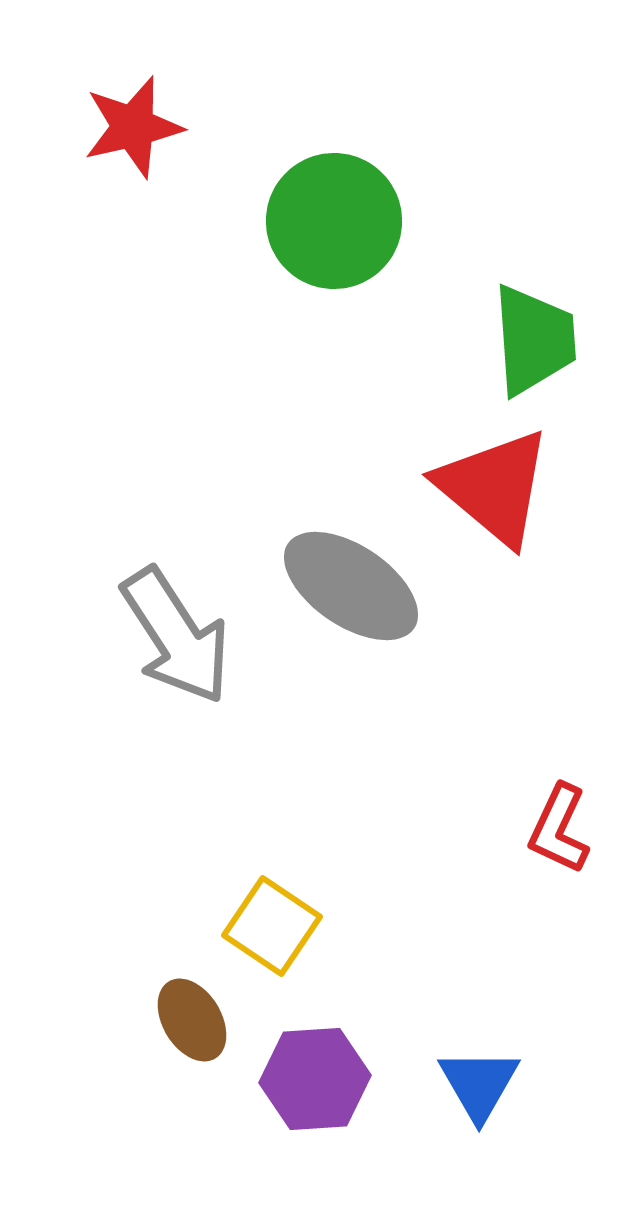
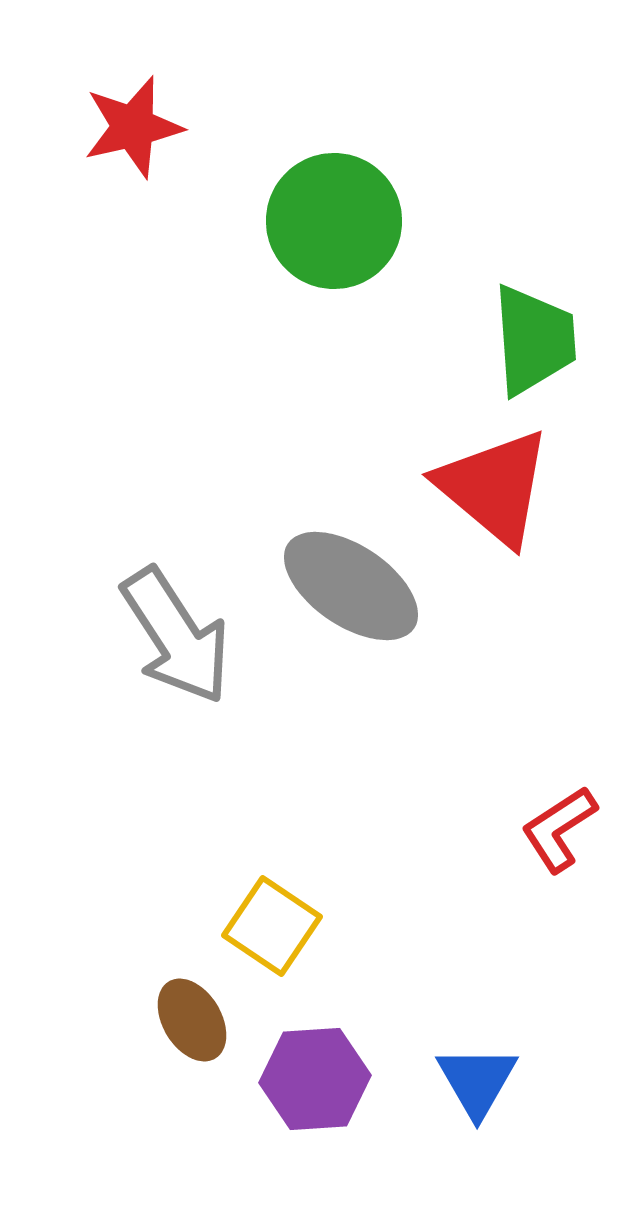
red L-shape: rotated 32 degrees clockwise
blue triangle: moved 2 px left, 3 px up
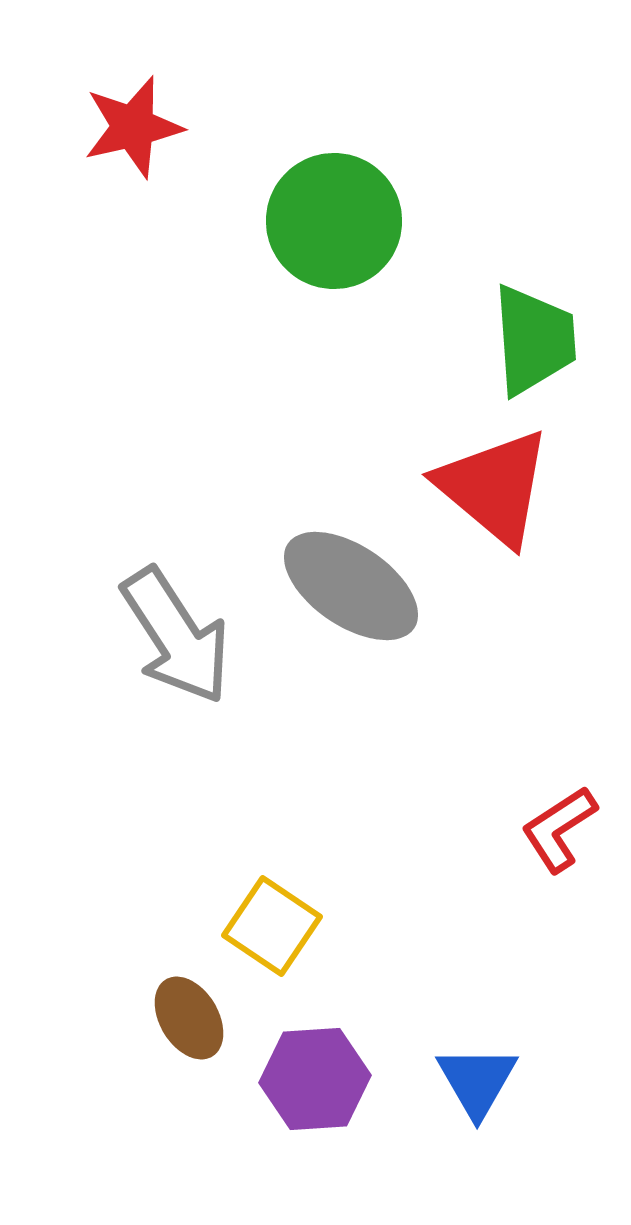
brown ellipse: moved 3 px left, 2 px up
